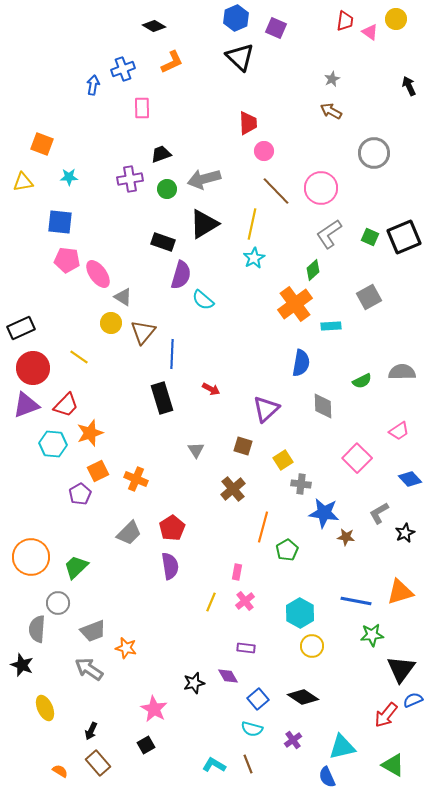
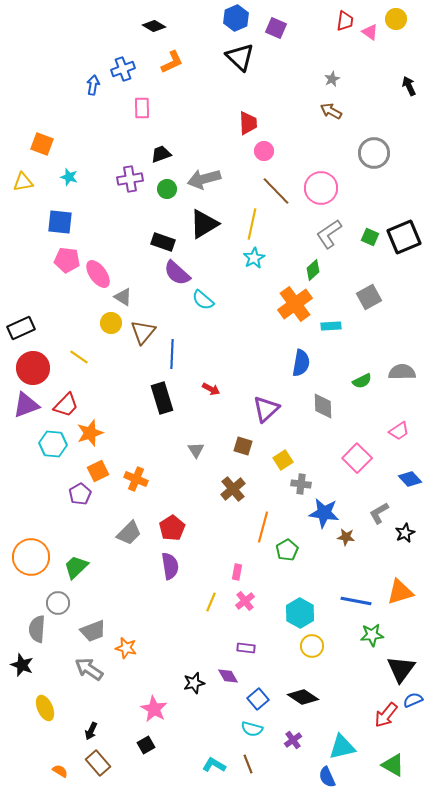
cyan star at (69, 177): rotated 18 degrees clockwise
purple semicircle at (181, 275): moved 4 px left, 2 px up; rotated 116 degrees clockwise
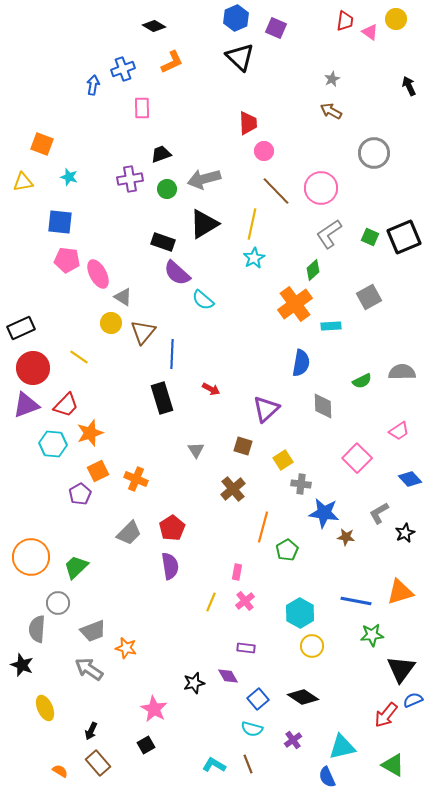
pink ellipse at (98, 274): rotated 8 degrees clockwise
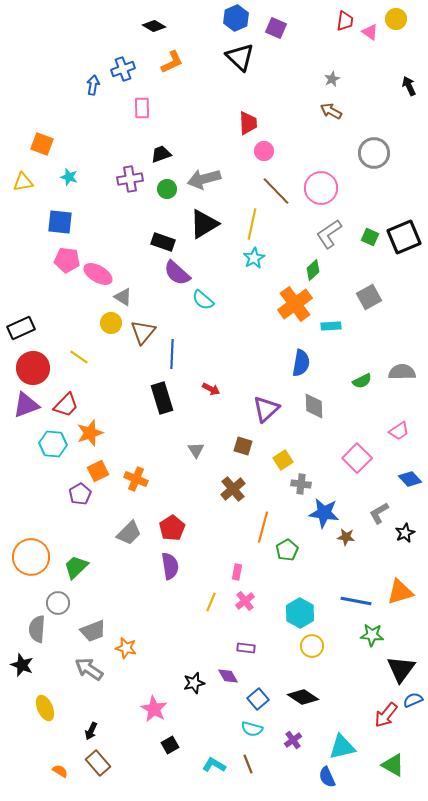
pink ellipse at (98, 274): rotated 32 degrees counterclockwise
gray diamond at (323, 406): moved 9 px left
green star at (372, 635): rotated 10 degrees clockwise
black square at (146, 745): moved 24 px right
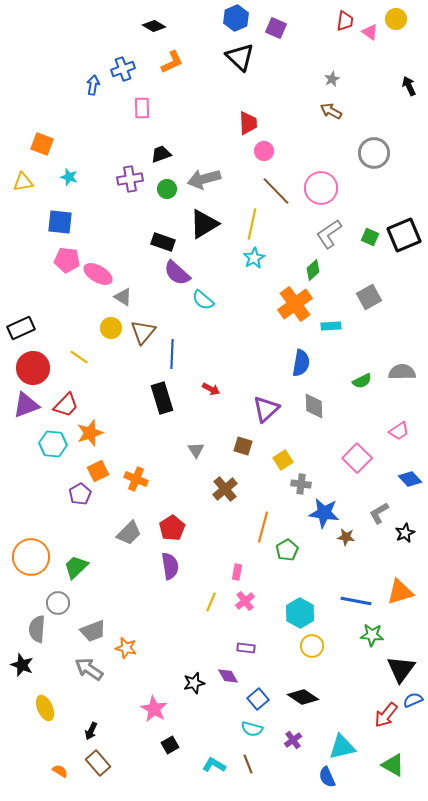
black square at (404, 237): moved 2 px up
yellow circle at (111, 323): moved 5 px down
brown cross at (233, 489): moved 8 px left
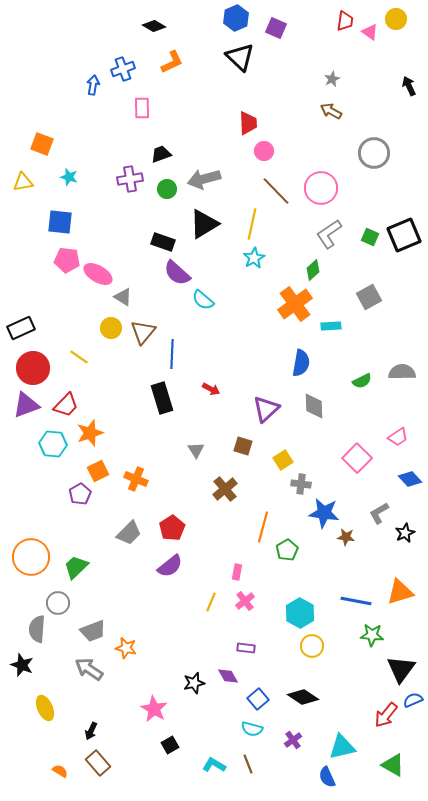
pink trapezoid at (399, 431): moved 1 px left, 6 px down
purple semicircle at (170, 566): rotated 60 degrees clockwise
